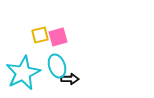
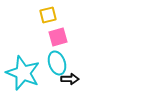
yellow square: moved 8 px right, 20 px up
cyan ellipse: moved 3 px up
cyan star: rotated 24 degrees counterclockwise
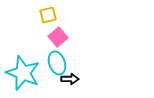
pink square: rotated 24 degrees counterclockwise
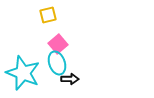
pink square: moved 7 px down
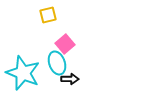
pink square: moved 7 px right
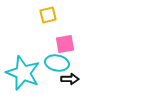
pink square: rotated 30 degrees clockwise
cyan ellipse: rotated 60 degrees counterclockwise
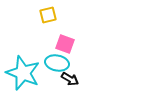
pink square: rotated 30 degrees clockwise
black arrow: rotated 30 degrees clockwise
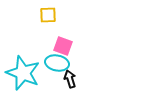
yellow square: rotated 12 degrees clockwise
pink square: moved 2 px left, 2 px down
black arrow: rotated 138 degrees counterclockwise
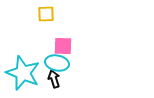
yellow square: moved 2 px left, 1 px up
pink square: rotated 18 degrees counterclockwise
black arrow: moved 16 px left
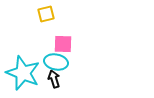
yellow square: rotated 12 degrees counterclockwise
pink square: moved 2 px up
cyan ellipse: moved 1 px left, 1 px up
